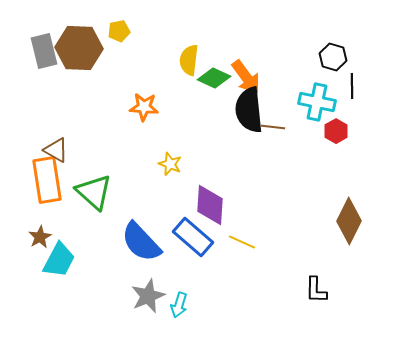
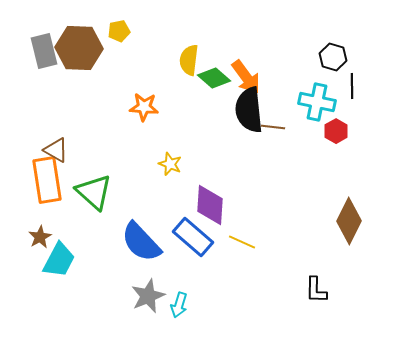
green diamond: rotated 16 degrees clockwise
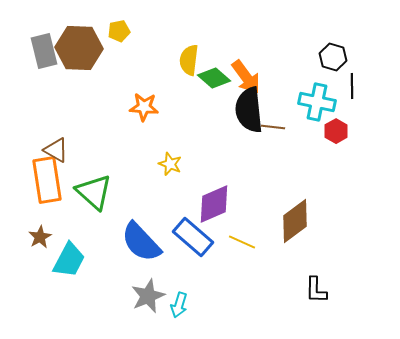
purple diamond: moved 4 px right, 1 px up; rotated 63 degrees clockwise
brown diamond: moved 54 px left; rotated 27 degrees clockwise
cyan trapezoid: moved 10 px right
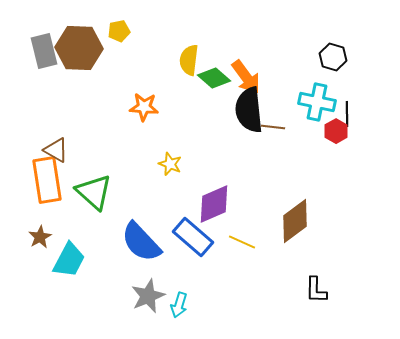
black line: moved 5 px left, 28 px down
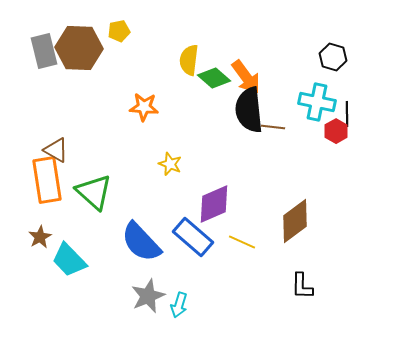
cyan trapezoid: rotated 108 degrees clockwise
black L-shape: moved 14 px left, 4 px up
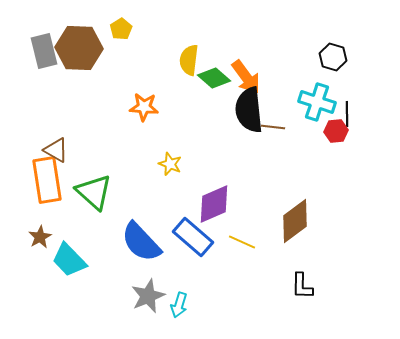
yellow pentagon: moved 2 px right, 2 px up; rotated 20 degrees counterclockwise
cyan cross: rotated 6 degrees clockwise
red hexagon: rotated 25 degrees clockwise
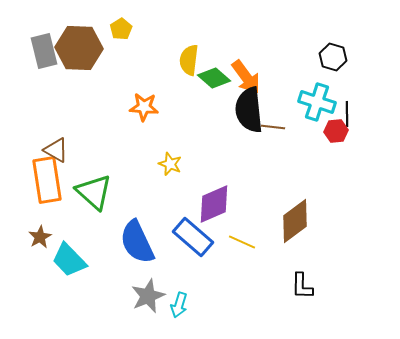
blue semicircle: moved 4 px left; rotated 18 degrees clockwise
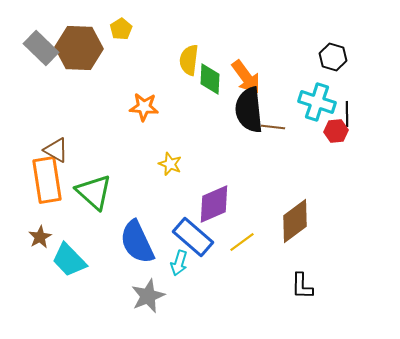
gray rectangle: moved 3 px left, 3 px up; rotated 32 degrees counterclockwise
green diamond: moved 4 px left, 1 px down; rotated 52 degrees clockwise
yellow line: rotated 60 degrees counterclockwise
cyan arrow: moved 42 px up
